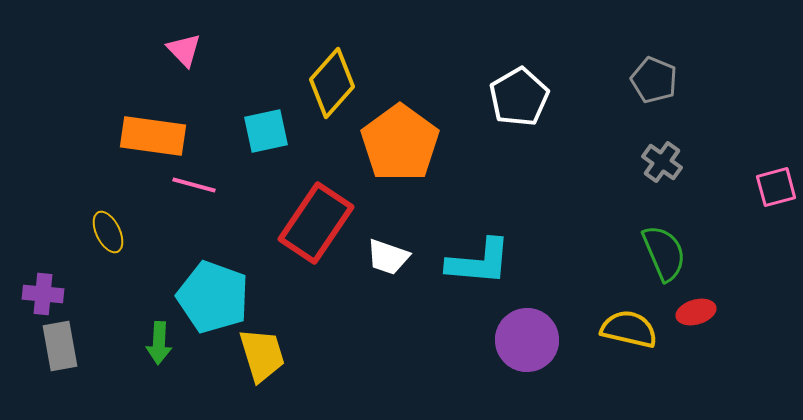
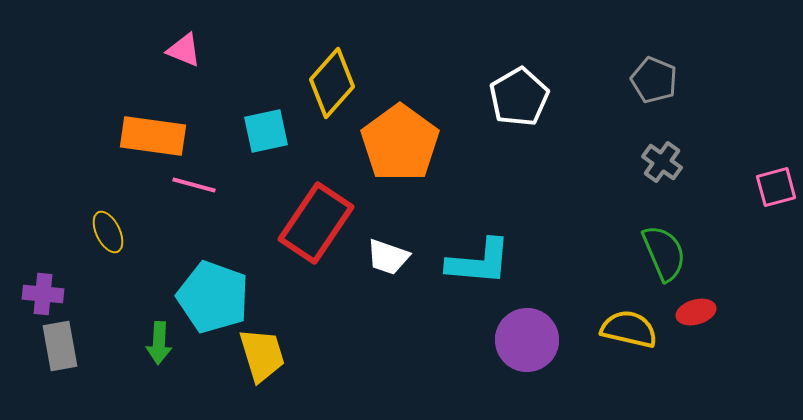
pink triangle: rotated 24 degrees counterclockwise
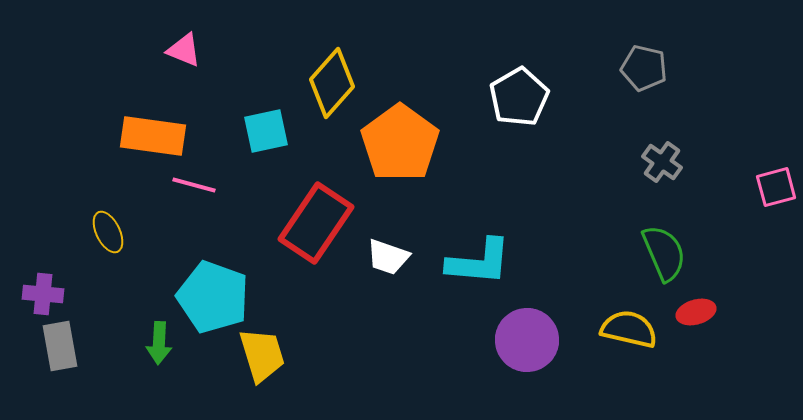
gray pentagon: moved 10 px left, 12 px up; rotated 9 degrees counterclockwise
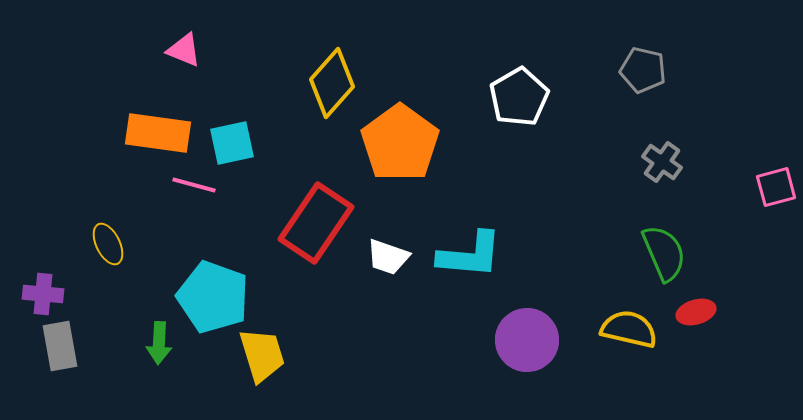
gray pentagon: moved 1 px left, 2 px down
cyan square: moved 34 px left, 12 px down
orange rectangle: moved 5 px right, 3 px up
yellow ellipse: moved 12 px down
cyan L-shape: moved 9 px left, 7 px up
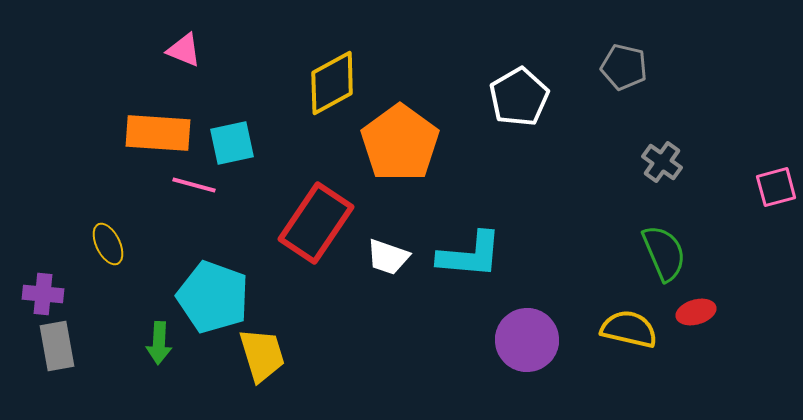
gray pentagon: moved 19 px left, 3 px up
yellow diamond: rotated 20 degrees clockwise
orange rectangle: rotated 4 degrees counterclockwise
gray rectangle: moved 3 px left
